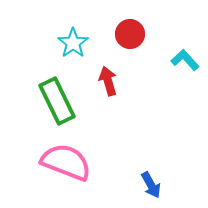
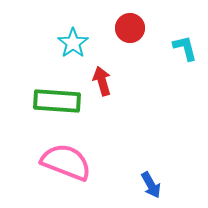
red circle: moved 6 px up
cyan L-shape: moved 12 px up; rotated 28 degrees clockwise
red arrow: moved 6 px left
green rectangle: rotated 60 degrees counterclockwise
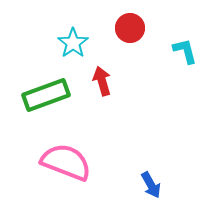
cyan L-shape: moved 3 px down
green rectangle: moved 11 px left, 6 px up; rotated 24 degrees counterclockwise
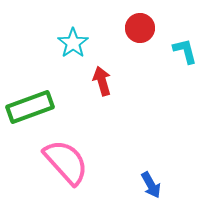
red circle: moved 10 px right
green rectangle: moved 16 px left, 12 px down
pink semicircle: rotated 27 degrees clockwise
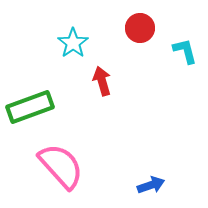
pink semicircle: moved 5 px left, 4 px down
blue arrow: rotated 80 degrees counterclockwise
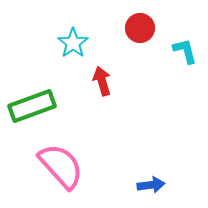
green rectangle: moved 2 px right, 1 px up
blue arrow: rotated 12 degrees clockwise
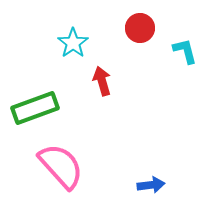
green rectangle: moved 3 px right, 2 px down
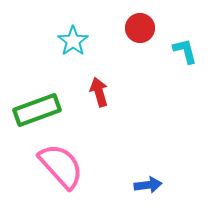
cyan star: moved 2 px up
red arrow: moved 3 px left, 11 px down
green rectangle: moved 2 px right, 2 px down
blue arrow: moved 3 px left
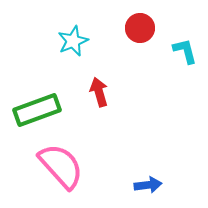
cyan star: rotated 12 degrees clockwise
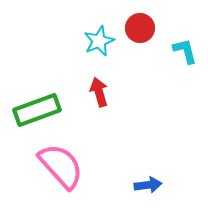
cyan star: moved 26 px right
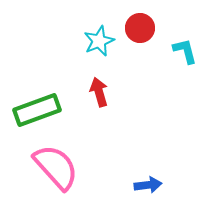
pink semicircle: moved 5 px left, 1 px down
